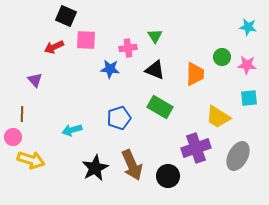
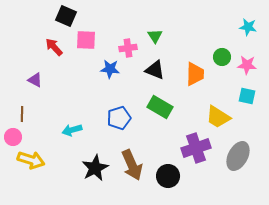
red arrow: rotated 72 degrees clockwise
purple triangle: rotated 21 degrees counterclockwise
cyan square: moved 2 px left, 2 px up; rotated 18 degrees clockwise
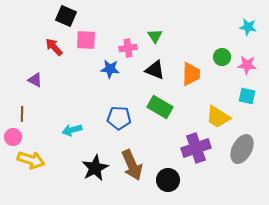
orange trapezoid: moved 4 px left
blue pentagon: rotated 20 degrees clockwise
gray ellipse: moved 4 px right, 7 px up
black circle: moved 4 px down
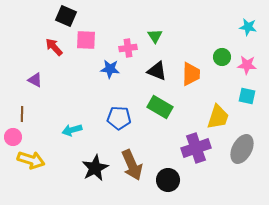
black triangle: moved 2 px right, 1 px down
yellow trapezoid: rotated 104 degrees counterclockwise
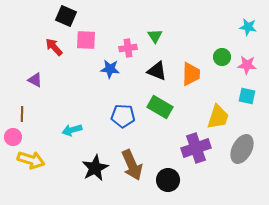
blue pentagon: moved 4 px right, 2 px up
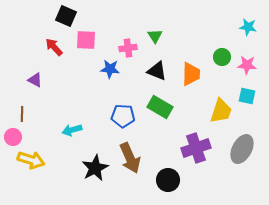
yellow trapezoid: moved 3 px right, 6 px up
brown arrow: moved 2 px left, 7 px up
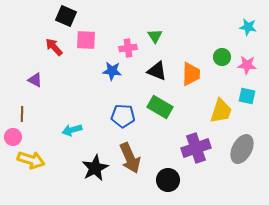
blue star: moved 2 px right, 2 px down
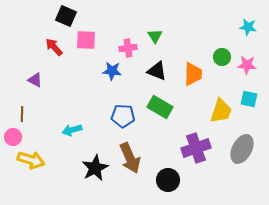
orange trapezoid: moved 2 px right
cyan square: moved 2 px right, 3 px down
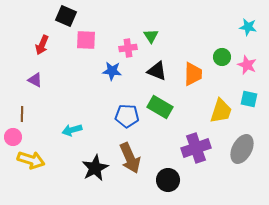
green triangle: moved 4 px left
red arrow: moved 12 px left, 2 px up; rotated 114 degrees counterclockwise
pink star: rotated 18 degrees clockwise
blue pentagon: moved 4 px right
